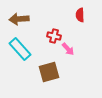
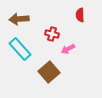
red cross: moved 2 px left, 2 px up
pink arrow: rotated 104 degrees clockwise
brown square: rotated 25 degrees counterclockwise
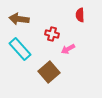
brown arrow: rotated 12 degrees clockwise
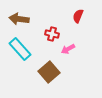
red semicircle: moved 2 px left, 1 px down; rotated 24 degrees clockwise
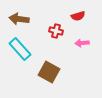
red semicircle: rotated 128 degrees counterclockwise
red cross: moved 4 px right, 3 px up
pink arrow: moved 14 px right, 6 px up; rotated 24 degrees clockwise
brown square: rotated 20 degrees counterclockwise
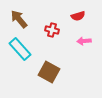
brown arrow: rotated 42 degrees clockwise
red cross: moved 4 px left, 1 px up
pink arrow: moved 2 px right, 2 px up
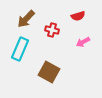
brown arrow: moved 7 px right; rotated 96 degrees counterclockwise
pink arrow: moved 1 px left, 1 px down; rotated 24 degrees counterclockwise
cyan rectangle: rotated 65 degrees clockwise
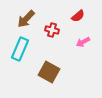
red semicircle: rotated 24 degrees counterclockwise
